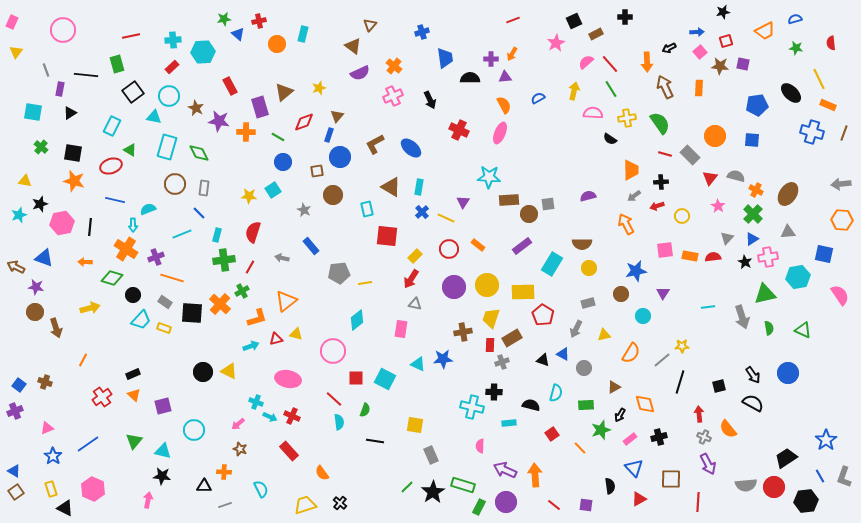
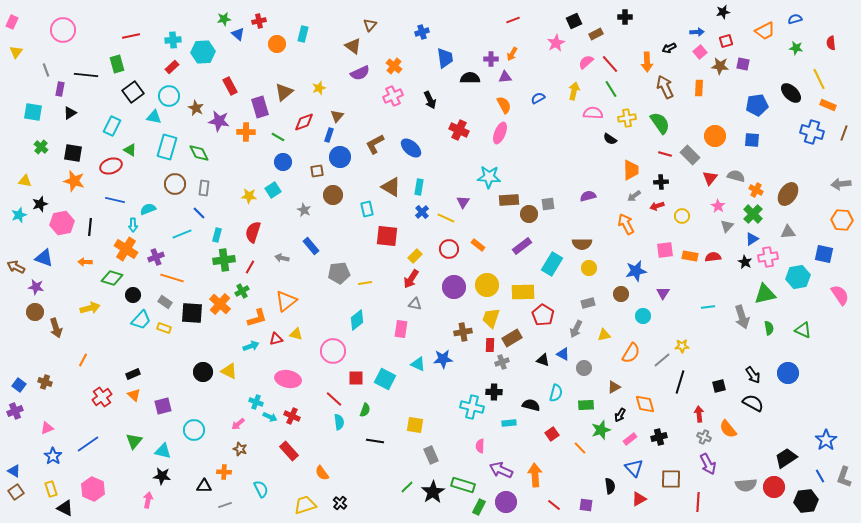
gray triangle at (727, 238): moved 12 px up
purple arrow at (505, 470): moved 4 px left
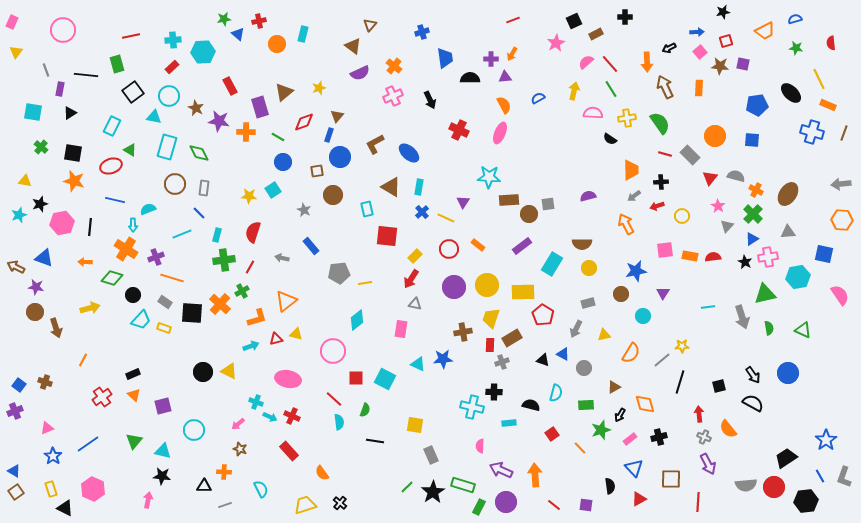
blue ellipse at (411, 148): moved 2 px left, 5 px down
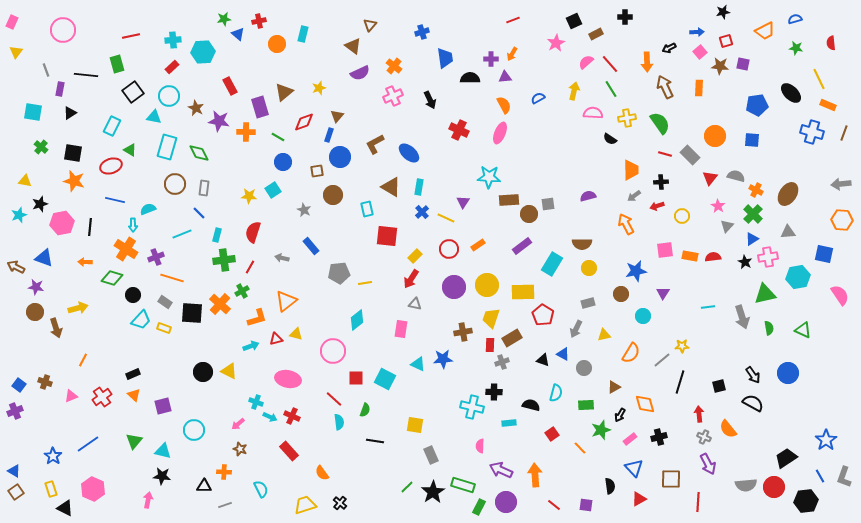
orange rectangle at (478, 245): rotated 72 degrees counterclockwise
yellow arrow at (90, 308): moved 12 px left
pink triangle at (47, 428): moved 24 px right, 32 px up
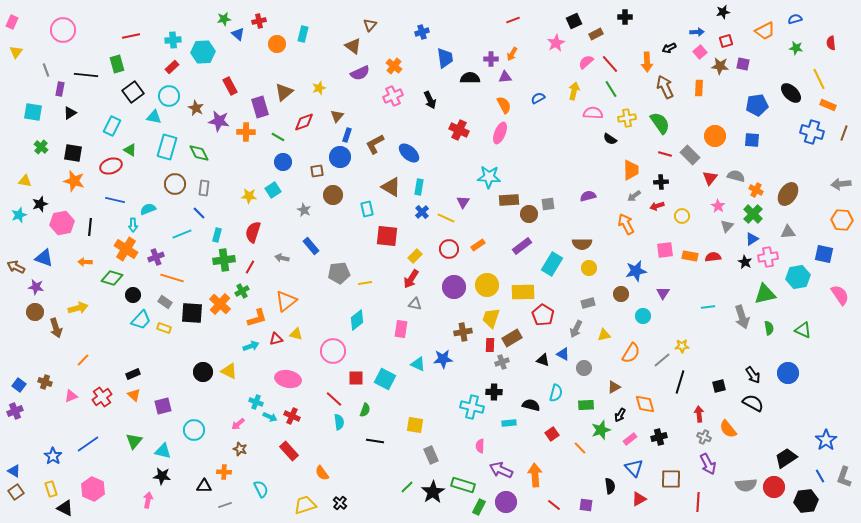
blue rectangle at (329, 135): moved 18 px right
orange line at (83, 360): rotated 16 degrees clockwise
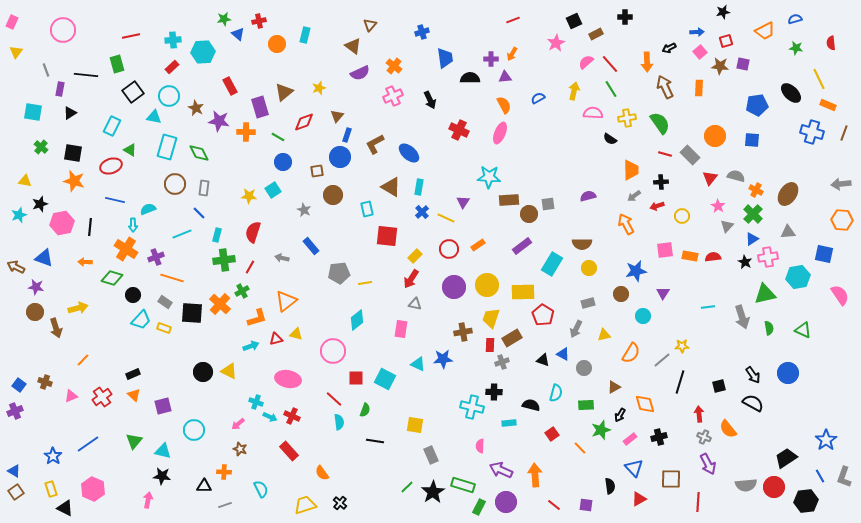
cyan rectangle at (303, 34): moved 2 px right, 1 px down
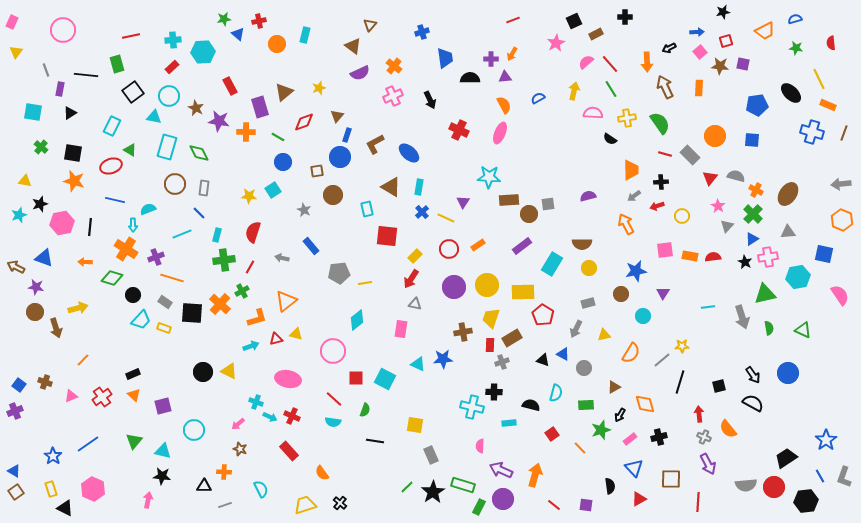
orange hexagon at (842, 220): rotated 20 degrees clockwise
cyan semicircle at (339, 422): moved 6 px left; rotated 105 degrees clockwise
orange arrow at (535, 475): rotated 20 degrees clockwise
purple circle at (506, 502): moved 3 px left, 3 px up
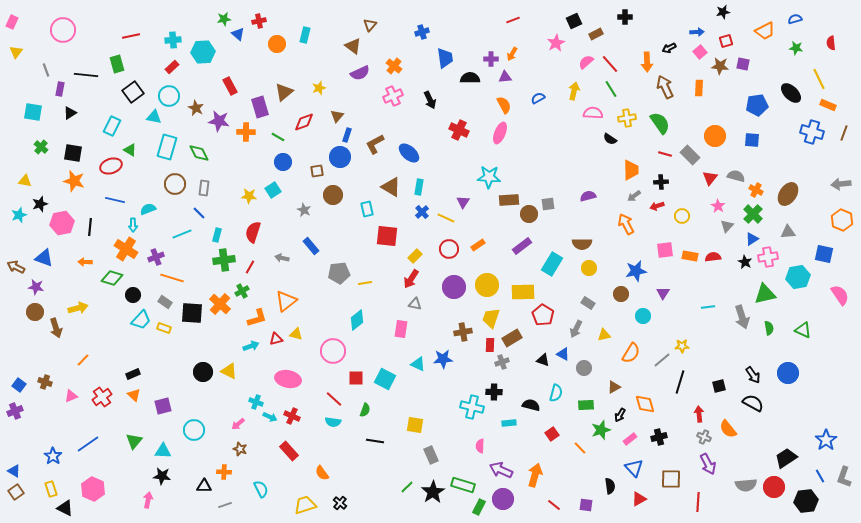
gray rectangle at (588, 303): rotated 48 degrees clockwise
cyan triangle at (163, 451): rotated 12 degrees counterclockwise
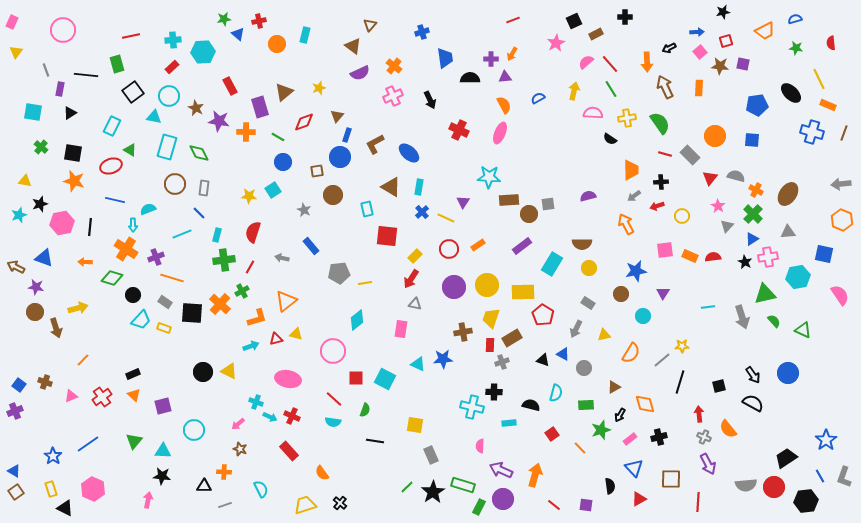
orange rectangle at (690, 256): rotated 14 degrees clockwise
green semicircle at (769, 328): moved 5 px right, 7 px up; rotated 32 degrees counterclockwise
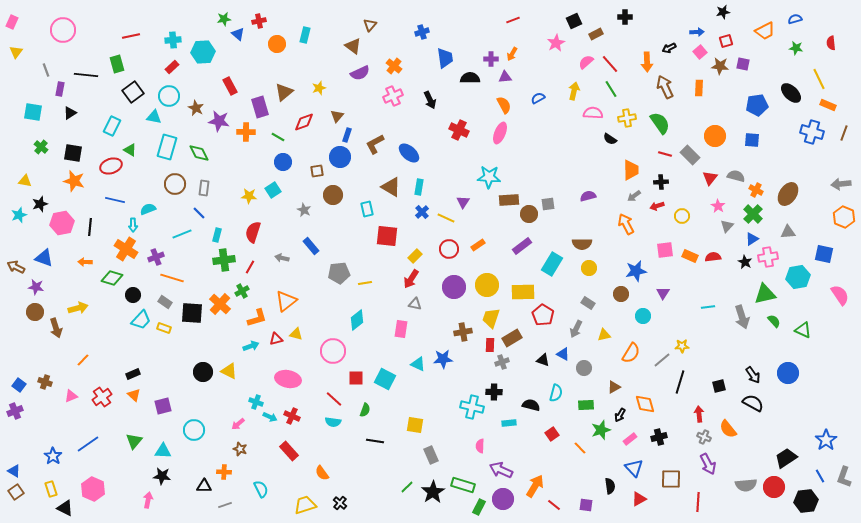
orange hexagon at (842, 220): moved 2 px right, 3 px up
orange arrow at (535, 475): moved 11 px down; rotated 15 degrees clockwise
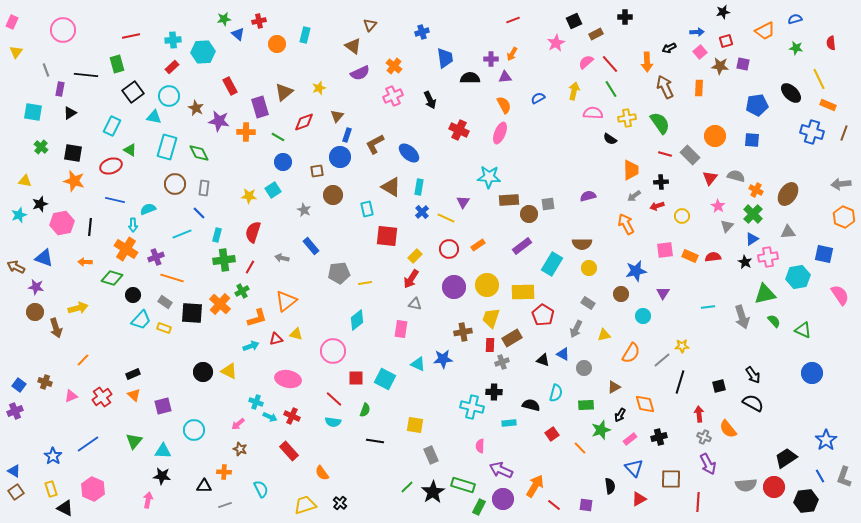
blue circle at (788, 373): moved 24 px right
